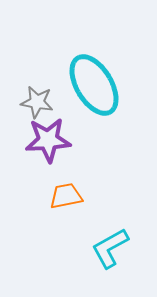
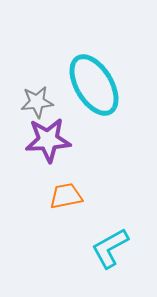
gray star: rotated 16 degrees counterclockwise
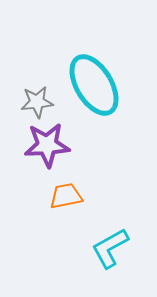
purple star: moved 1 px left, 5 px down
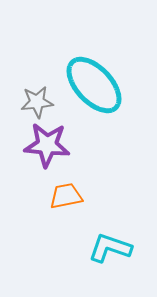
cyan ellipse: rotated 12 degrees counterclockwise
purple star: rotated 9 degrees clockwise
cyan L-shape: rotated 48 degrees clockwise
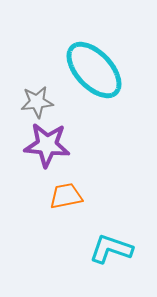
cyan ellipse: moved 15 px up
cyan L-shape: moved 1 px right, 1 px down
